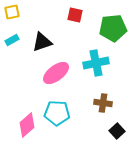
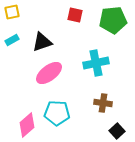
green pentagon: moved 8 px up
pink ellipse: moved 7 px left
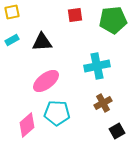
red square: rotated 21 degrees counterclockwise
black triangle: rotated 15 degrees clockwise
cyan cross: moved 1 px right, 3 px down
pink ellipse: moved 3 px left, 8 px down
brown cross: rotated 36 degrees counterclockwise
black square: rotated 14 degrees clockwise
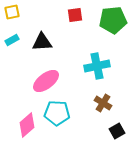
brown cross: rotated 30 degrees counterclockwise
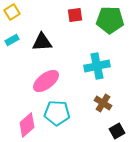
yellow square: rotated 21 degrees counterclockwise
green pentagon: moved 3 px left; rotated 8 degrees clockwise
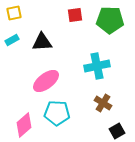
yellow square: moved 2 px right, 1 px down; rotated 21 degrees clockwise
pink diamond: moved 3 px left
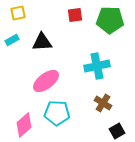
yellow square: moved 4 px right
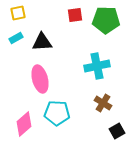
green pentagon: moved 4 px left
cyan rectangle: moved 4 px right, 2 px up
pink ellipse: moved 6 px left, 2 px up; rotated 68 degrees counterclockwise
pink diamond: moved 1 px up
